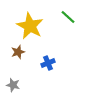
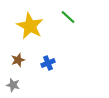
brown star: moved 8 px down
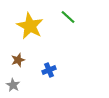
blue cross: moved 1 px right, 7 px down
gray star: rotated 16 degrees clockwise
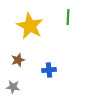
green line: rotated 49 degrees clockwise
blue cross: rotated 16 degrees clockwise
gray star: moved 2 px down; rotated 24 degrees counterclockwise
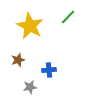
green line: rotated 42 degrees clockwise
gray star: moved 17 px right; rotated 16 degrees counterclockwise
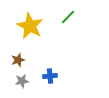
blue cross: moved 1 px right, 6 px down
gray star: moved 8 px left, 6 px up
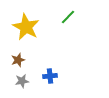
yellow star: moved 4 px left, 1 px down
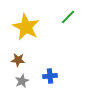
brown star: rotated 24 degrees clockwise
gray star: rotated 16 degrees counterclockwise
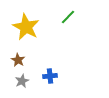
brown star: rotated 24 degrees clockwise
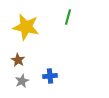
green line: rotated 28 degrees counterclockwise
yellow star: rotated 16 degrees counterclockwise
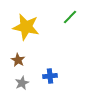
green line: moved 2 px right; rotated 28 degrees clockwise
gray star: moved 2 px down
